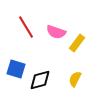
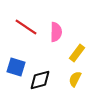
red line: rotated 25 degrees counterclockwise
pink semicircle: rotated 108 degrees counterclockwise
yellow rectangle: moved 10 px down
blue square: moved 2 px up
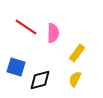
pink semicircle: moved 3 px left, 1 px down
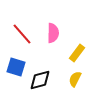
red line: moved 4 px left, 7 px down; rotated 15 degrees clockwise
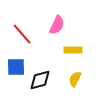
pink semicircle: moved 4 px right, 8 px up; rotated 24 degrees clockwise
yellow rectangle: moved 4 px left, 3 px up; rotated 54 degrees clockwise
blue square: rotated 18 degrees counterclockwise
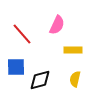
yellow semicircle: rotated 14 degrees counterclockwise
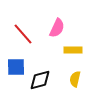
pink semicircle: moved 3 px down
red line: moved 1 px right
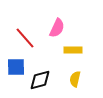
red line: moved 2 px right, 4 px down
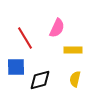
red line: rotated 10 degrees clockwise
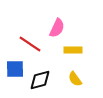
red line: moved 5 px right, 6 px down; rotated 25 degrees counterclockwise
blue square: moved 1 px left, 2 px down
yellow semicircle: rotated 49 degrees counterclockwise
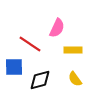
blue square: moved 1 px left, 2 px up
